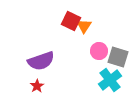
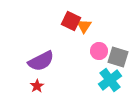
purple semicircle: rotated 8 degrees counterclockwise
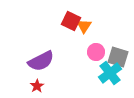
pink circle: moved 3 px left, 1 px down
cyan cross: moved 7 px up
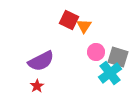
red square: moved 2 px left, 1 px up
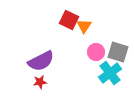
gray square: moved 5 px up
red star: moved 3 px right, 4 px up; rotated 24 degrees clockwise
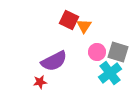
pink circle: moved 1 px right
purple semicircle: moved 13 px right
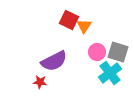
red star: rotated 16 degrees clockwise
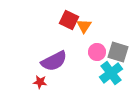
cyan cross: moved 1 px right
